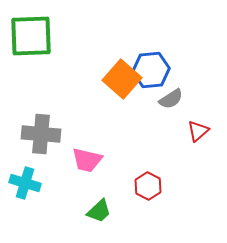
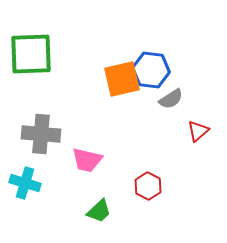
green square: moved 18 px down
blue hexagon: rotated 12 degrees clockwise
orange square: rotated 36 degrees clockwise
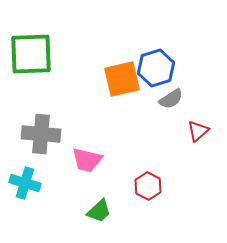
blue hexagon: moved 5 px right, 2 px up; rotated 24 degrees counterclockwise
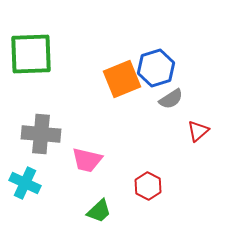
orange square: rotated 9 degrees counterclockwise
cyan cross: rotated 8 degrees clockwise
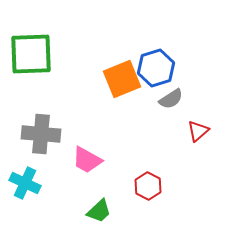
pink trapezoid: rotated 16 degrees clockwise
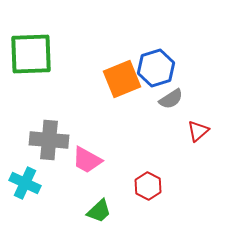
gray cross: moved 8 px right, 6 px down
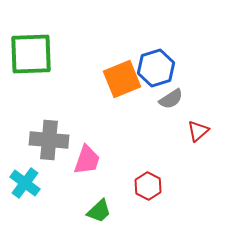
pink trapezoid: rotated 100 degrees counterclockwise
cyan cross: rotated 12 degrees clockwise
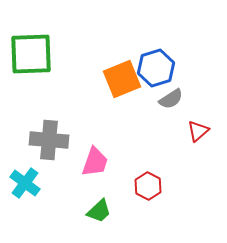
pink trapezoid: moved 8 px right, 2 px down
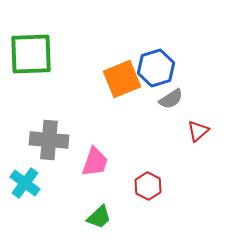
green trapezoid: moved 6 px down
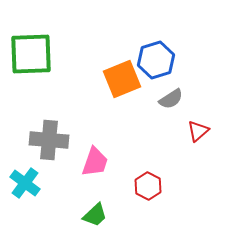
blue hexagon: moved 8 px up
green trapezoid: moved 4 px left, 2 px up
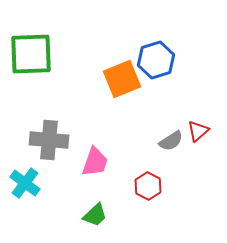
gray semicircle: moved 42 px down
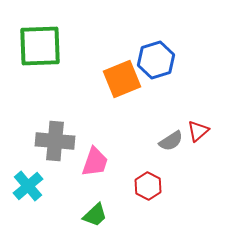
green square: moved 9 px right, 8 px up
gray cross: moved 6 px right, 1 px down
cyan cross: moved 3 px right, 3 px down; rotated 12 degrees clockwise
